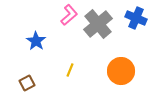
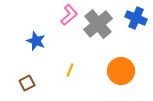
blue star: rotated 12 degrees counterclockwise
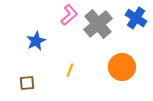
blue cross: rotated 10 degrees clockwise
blue star: rotated 24 degrees clockwise
orange circle: moved 1 px right, 4 px up
brown square: rotated 21 degrees clockwise
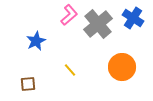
blue cross: moved 3 px left
yellow line: rotated 64 degrees counterclockwise
brown square: moved 1 px right, 1 px down
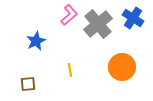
yellow line: rotated 32 degrees clockwise
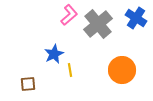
blue cross: moved 3 px right
blue star: moved 18 px right, 13 px down
orange circle: moved 3 px down
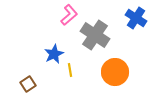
gray cross: moved 3 px left, 11 px down; rotated 16 degrees counterclockwise
orange circle: moved 7 px left, 2 px down
brown square: rotated 28 degrees counterclockwise
